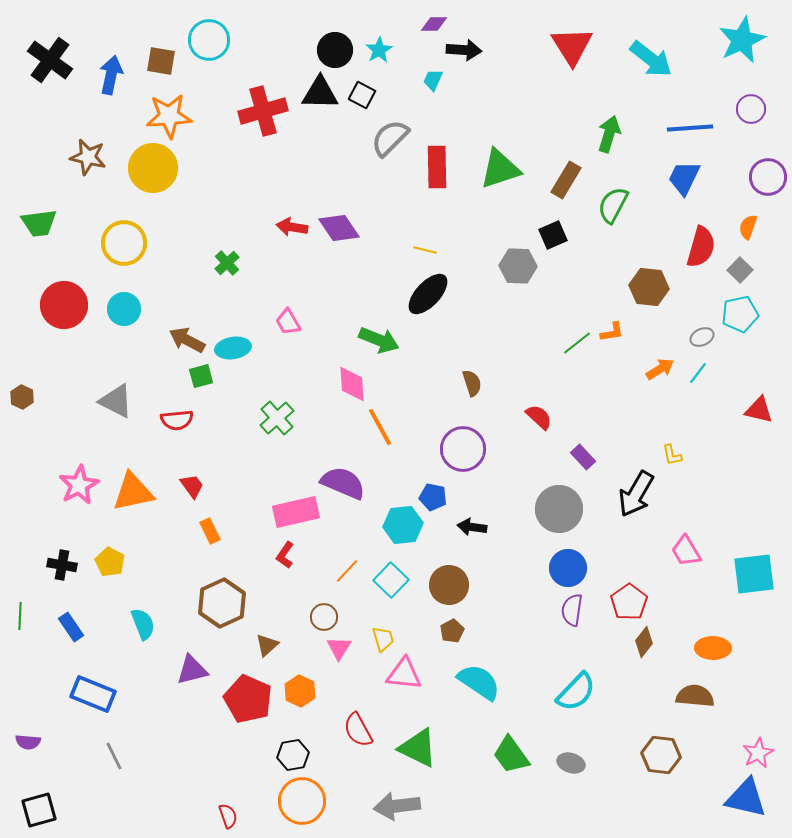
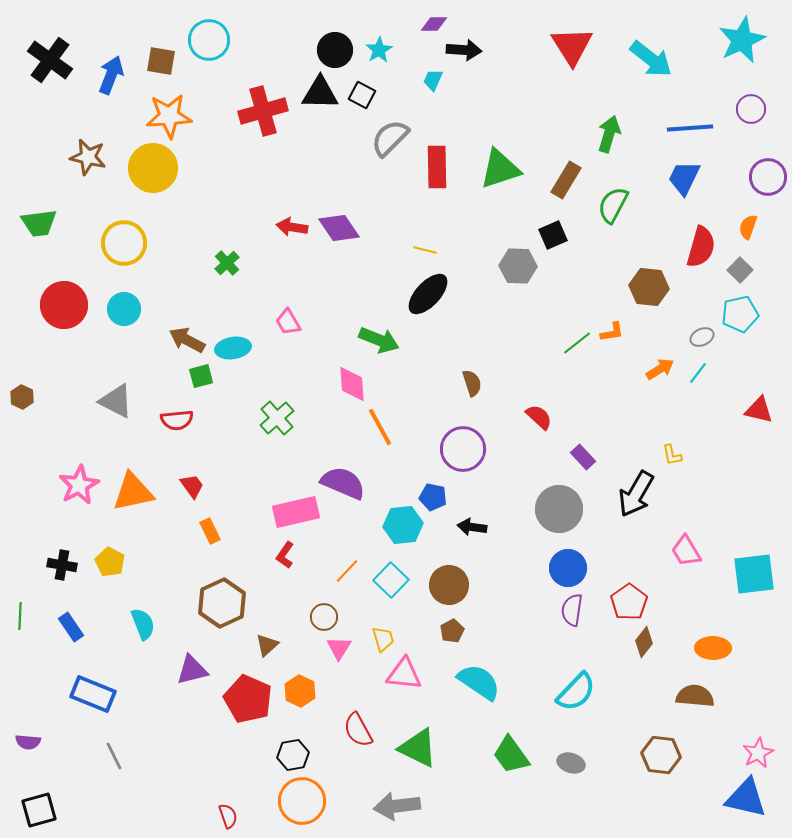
blue arrow at (111, 75): rotated 9 degrees clockwise
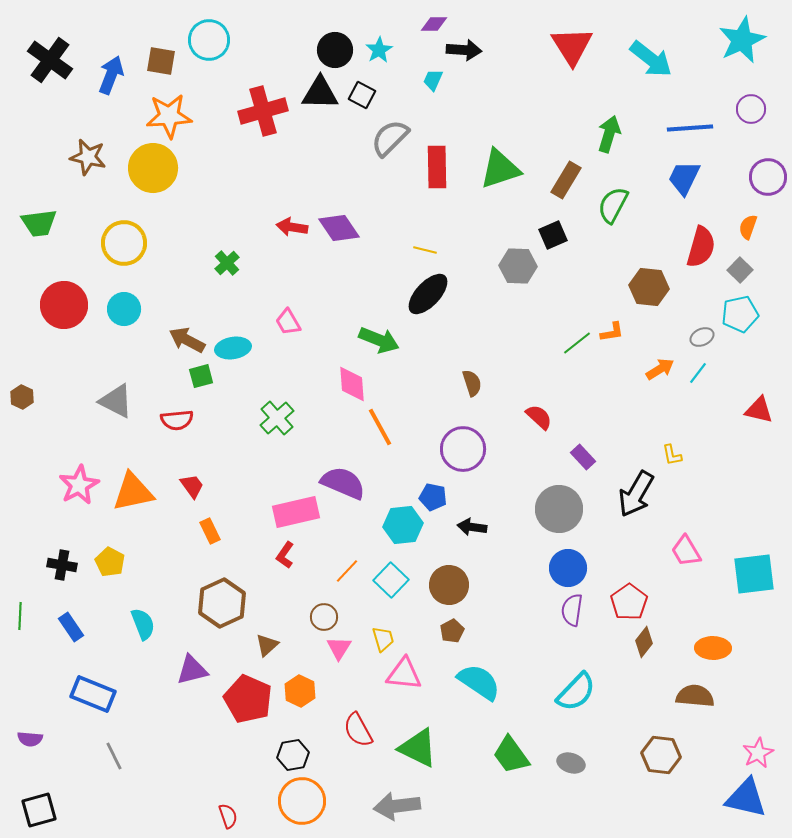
purple semicircle at (28, 742): moved 2 px right, 3 px up
